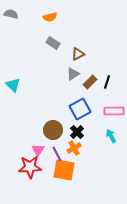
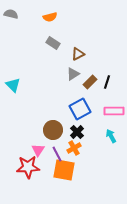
red star: moved 2 px left
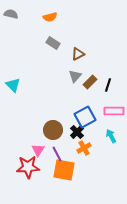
gray triangle: moved 2 px right, 2 px down; rotated 16 degrees counterclockwise
black line: moved 1 px right, 3 px down
blue square: moved 5 px right, 8 px down
orange cross: moved 10 px right
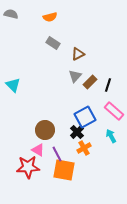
pink rectangle: rotated 42 degrees clockwise
brown circle: moved 8 px left
pink triangle: rotated 32 degrees counterclockwise
